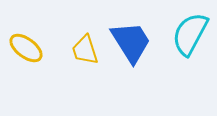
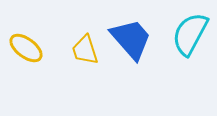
blue trapezoid: moved 3 px up; rotated 9 degrees counterclockwise
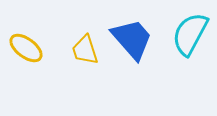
blue trapezoid: moved 1 px right
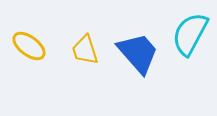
blue trapezoid: moved 6 px right, 14 px down
yellow ellipse: moved 3 px right, 2 px up
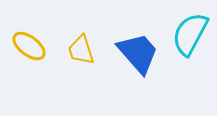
yellow trapezoid: moved 4 px left
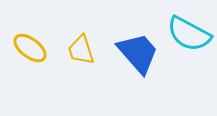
cyan semicircle: moved 1 px left; rotated 90 degrees counterclockwise
yellow ellipse: moved 1 px right, 2 px down
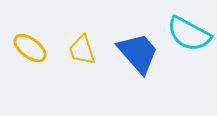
yellow trapezoid: moved 1 px right
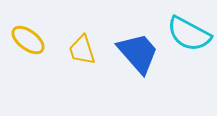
yellow ellipse: moved 2 px left, 8 px up
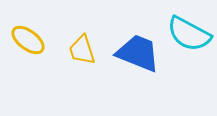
blue trapezoid: rotated 27 degrees counterclockwise
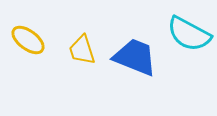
blue trapezoid: moved 3 px left, 4 px down
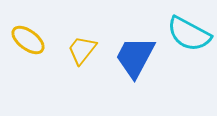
yellow trapezoid: rotated 56 degrees clockwise
blue trapezoid: rotated 84 degrees counterclockwise
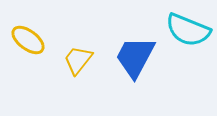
cyan semicircle: moved 1 px left, 4 px up; rotated 6 degrees counterclockwise
yellow trapezoid: moved 4 px left, 10 px down
